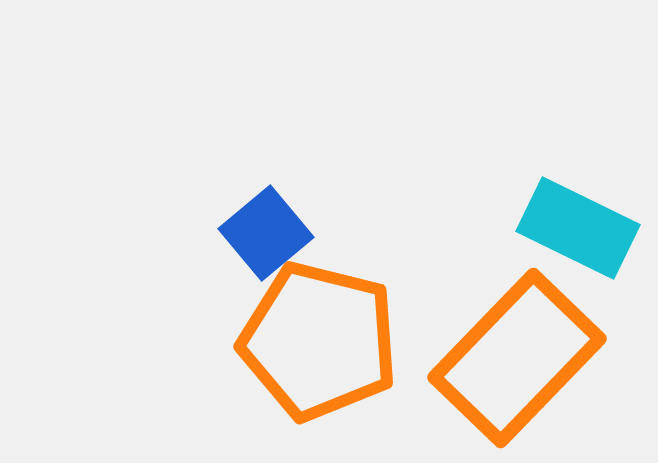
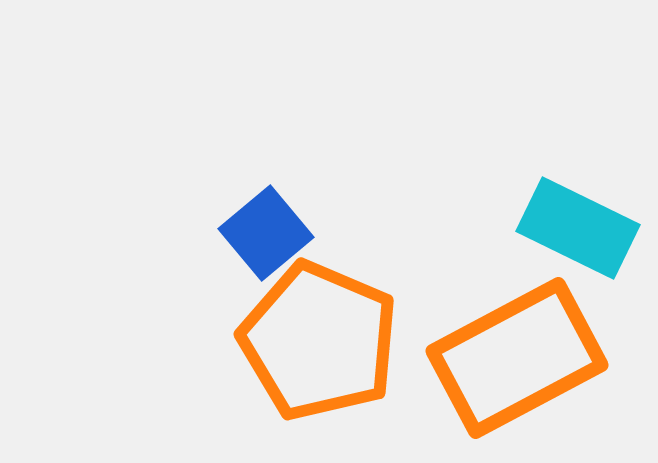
orange pentagon: rotated 9 degrees clockwise
orange rectangle: rotated 18 degrees clockwise
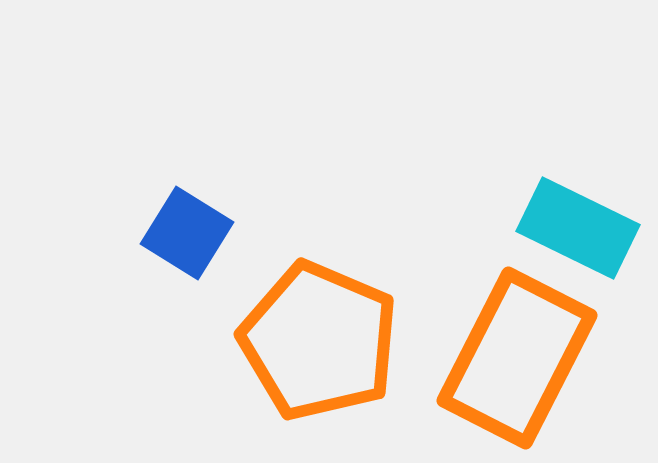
blue square: moved 79 px left; rotated 18 degrees counterclockwise
orange rectangle: rotated 35 degrees counterclockwise
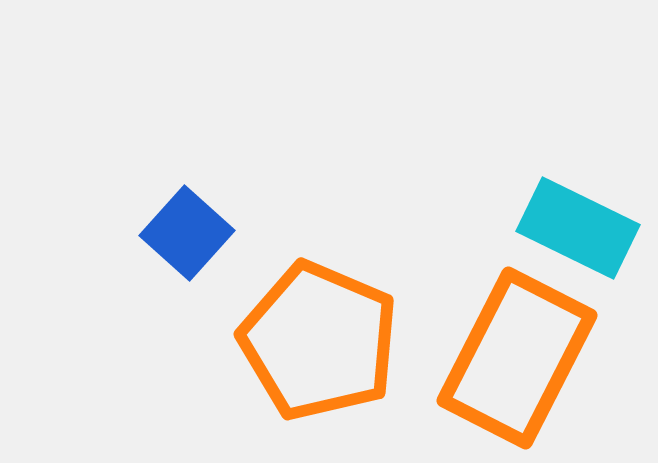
blue square: rotated 10 degrees clockwise
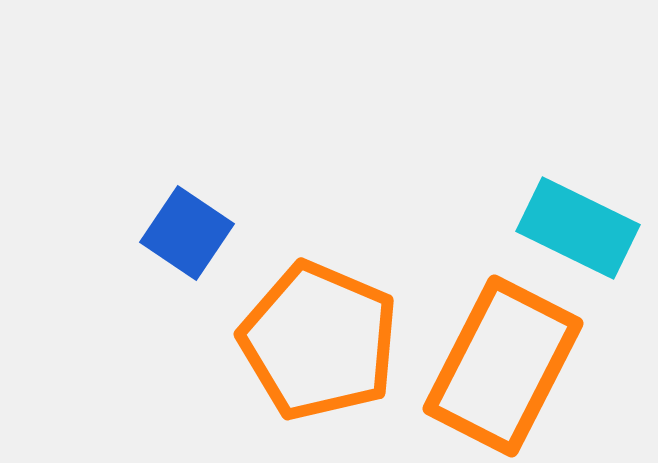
blue square: rotated 8 degrees counterclockwise
orange rectangle: moved 14 px left, 8 px down
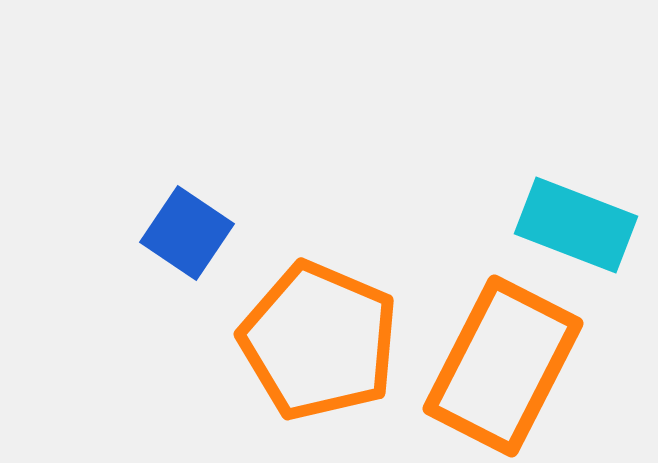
cyan rectangle: moved 2 px left, 3 px up; rotated 5 degrees counterclockwise
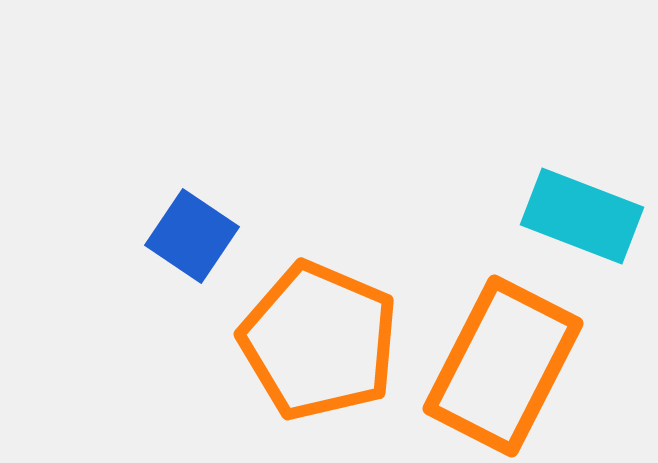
cyan rectangle: moved 6 px right, 9 px up
blue square: moved 5 px right, 3 px down
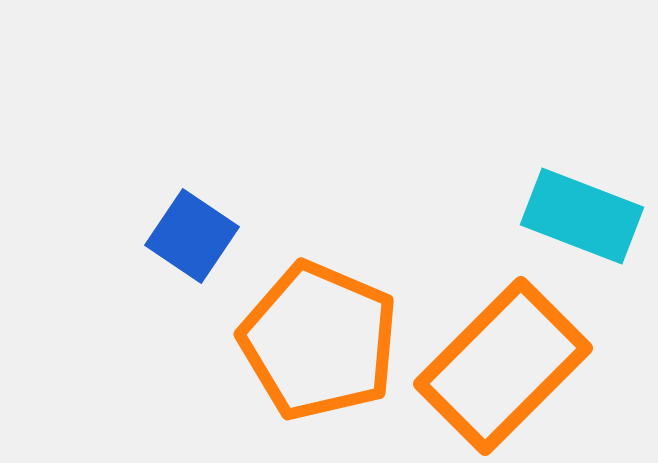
orange rectangle: rotated 18 degrees clockwise
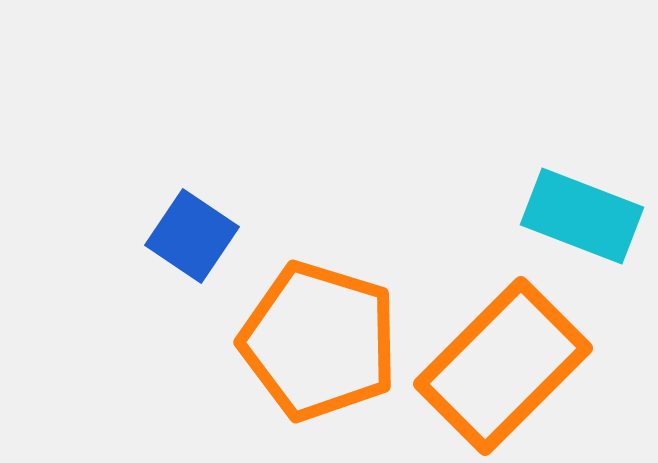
orange pentagon: rotated 6 degrees counterclockwise
